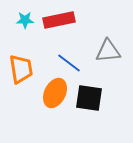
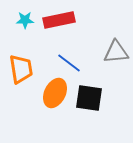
gray triangle: moved 8 px right, 1 px down
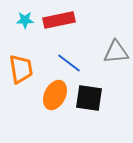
orange ellipse: moved 2 px down
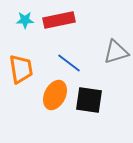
gray triangle: rotated 12 degrees counterclockwise
black square: moved 2 px down
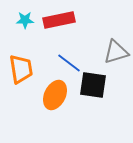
black square: moved 4 px right, 15 px up
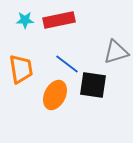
blue line: moved 2 px left, 1 px down
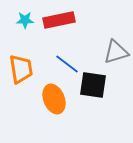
orange ellipse: moved 1 px left, 4 px down; rotated 48 degrees counterclockwise
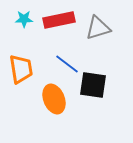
cyan star: moved 1 px left, 1 px up
gray triangle: moved 18 px left, 24 px up
